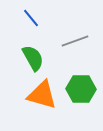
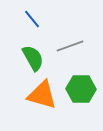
blue line: moved 1 px right, 1 px down
gray line: moved 5 px left, 5 px down
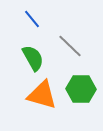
gray line: rotated 64 degrees clockwise
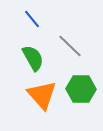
orange triangle: rotated 32 degrees clockwise
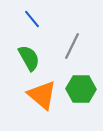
gray line: moved 2 px right; rotated 72 degrees clockwise
green semicircle: moved 4 px left
orange triangle: rotated 8 degrees counterclockwise
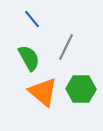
gray line: moved 6 px left, 1 px down
orange triangle: moved 1 px right, 3 px up
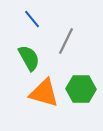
gray line: moved 6 px up
orange triangle: moved 1 px right, 1 px down; rotated 24 degrees counterclockwise
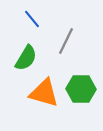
green semicircle: moved 3 px left; rotated 60 degrees clockwise
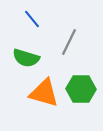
gray line: moved 3 px right, 1 px down
green semicircle: rotated 76 degrees clockwise
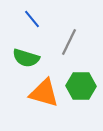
green hexagon: moved 3 px up
